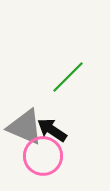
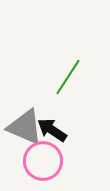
green line: rotated 12 degrees counterclockwise
pink circle: moved 5 px down
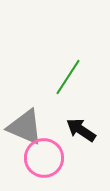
black arrow: moved 29 px right
pink circle: moved 1 px right, 3 px up
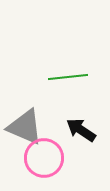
green line: rotated 51 degrees clockwise
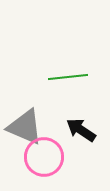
pink circle: moved 1 px up
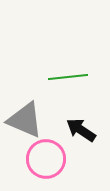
gray triangle: moved 7 px up
pink circle: moved 2 px right, 2 px down
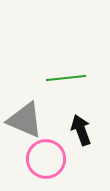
green line: moved 2 px left, 1 px down
black arrow: rotated 36 degrees clockwise
